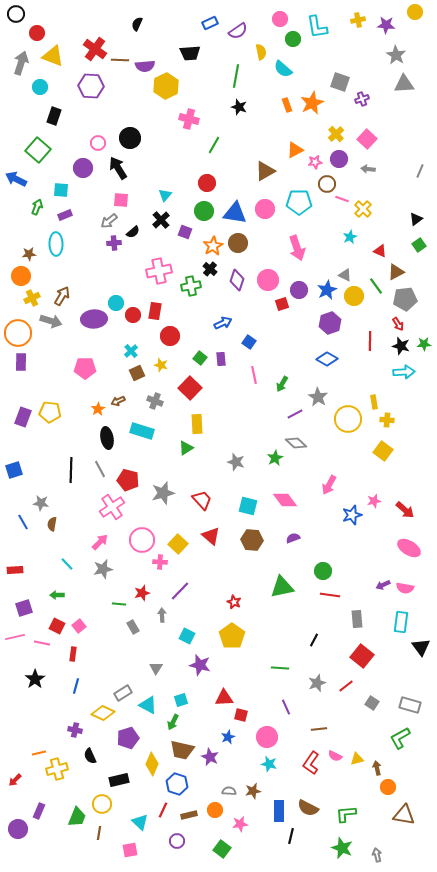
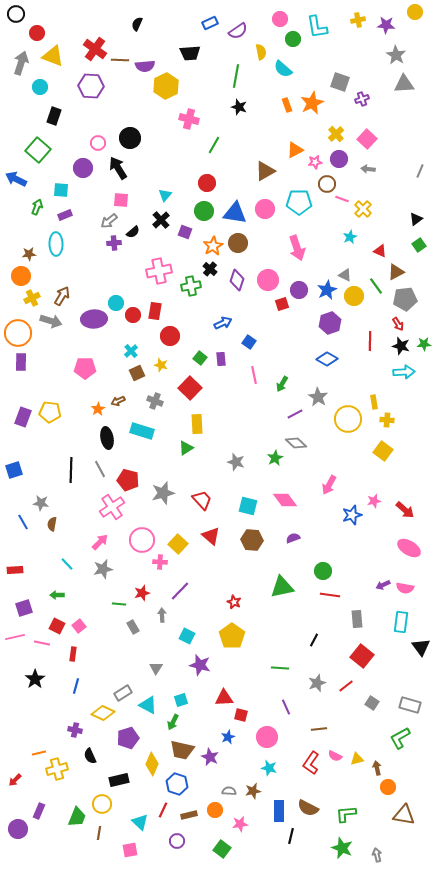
cyan star at (269, 764): moved 4 px down
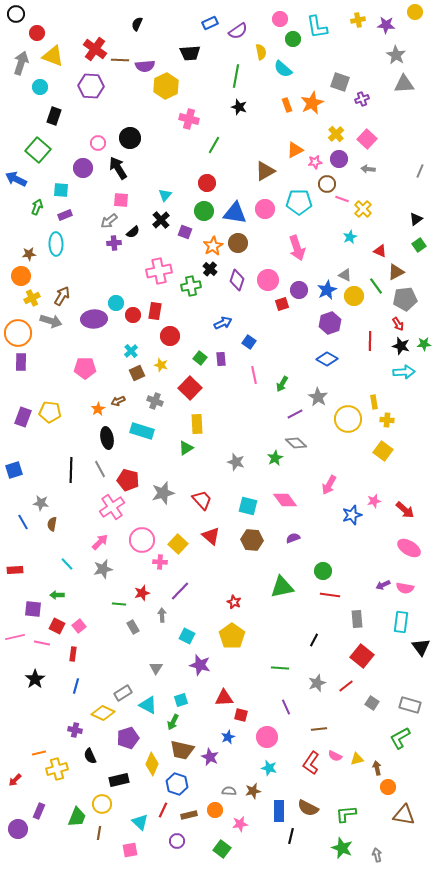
purple square at (24, 608): moved 9 px right, 1 px down; rotated 24 degrees clockwise
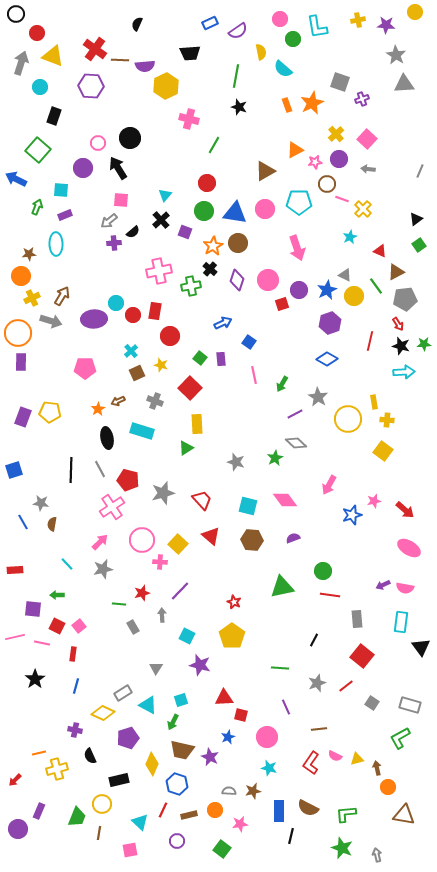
red line at (370, 341): rotated 12 degrees clockwise
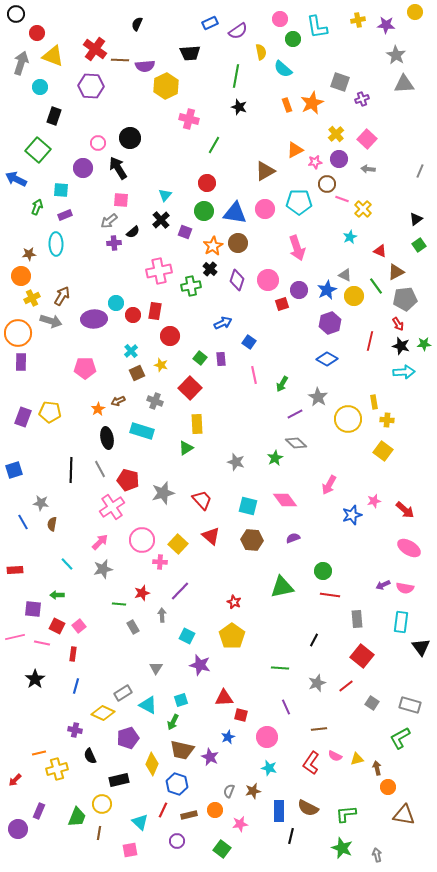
gray semicircle at (229, 791): rotated 72 degrees counterclockwise
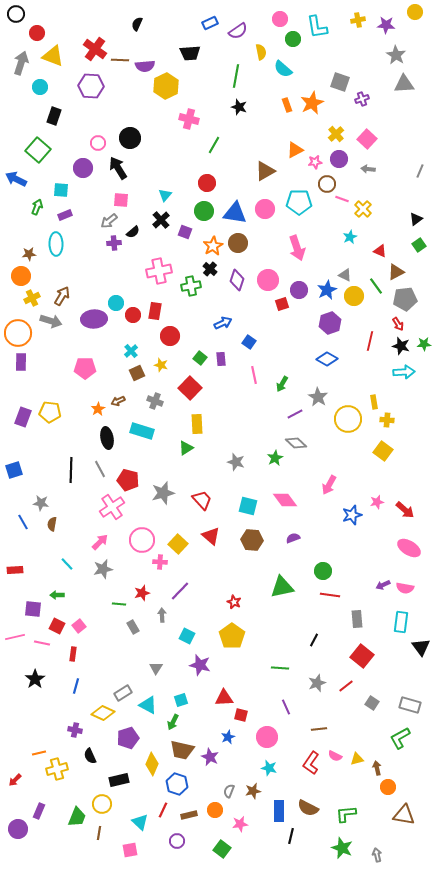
pink star at (374, 501): moved 3 px right, 1 px down
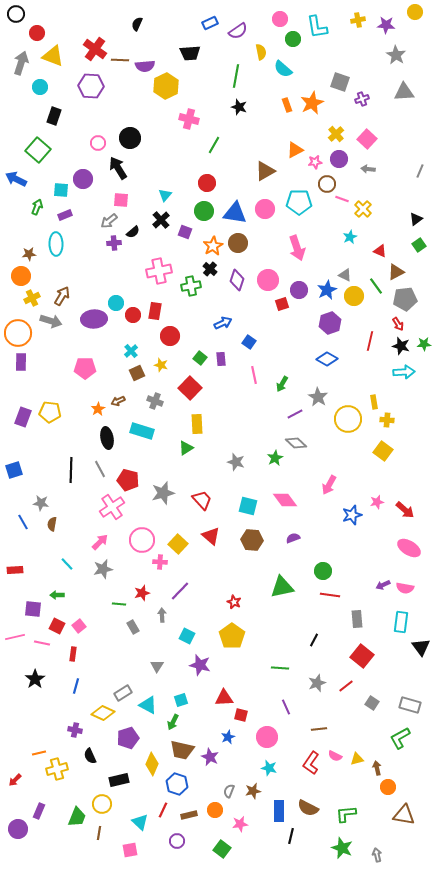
gray triangle at (404, 84): moved 8 px down
purple circle at (83, 168): moved 11 px down
gray triangle at (156, 668): moved 1 px right, 2 px up
